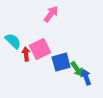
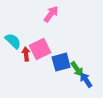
blue arrow: moved 3 px down; rotated 14 degrees counterclockwise
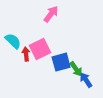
green arrow: moved 1 px left
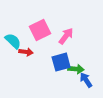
pink arrow: moved 15 px right, 22 px down
pink square: moved 19 px up
red arrow: moved 2 px up; rotated 104 degrees clockwise
green arrow: rotated 49 degrees counterclockwise
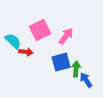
green arrow: rotated 91 degrees counterclockwise
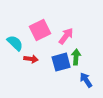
cyan semicircle: moved 2 px right, 2 px down
red arrow: moved 5 px right, 7 px down
green arrow: moved 12 px up
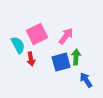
pink square: moved 3 px left, 4 px down
cyan semicircle: moved 3 px right, 2 px down; rotated 18 degrees clockwise
red arrow: rotated 72 degrees clockwise
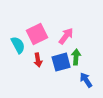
red arrow: moved 7 px right, 1 px down
